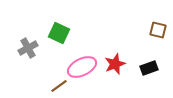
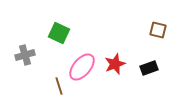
gray cross: moved 3 px left, 7 px down; rotated 12 degrees clockwise
pink ellipse: rotated 24 degrees counterclockwise
brown line: rotated 72 degrees counterclockwise
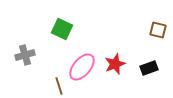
green square: moved 3 px right, 4 px up
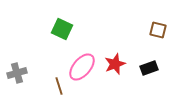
gray cross: moved 8 px left, 18 px down
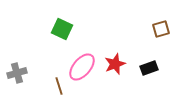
brown square: moved 3 px right, 1 px up; rotated 30 degrees counterclockwise
